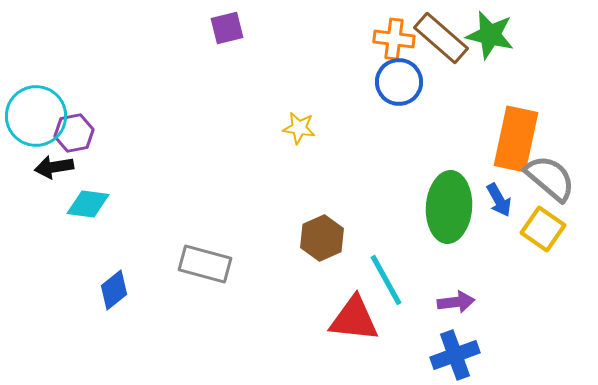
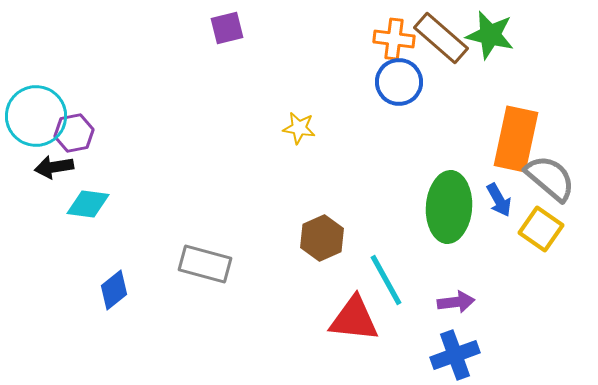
yellow square: moved 2 px left
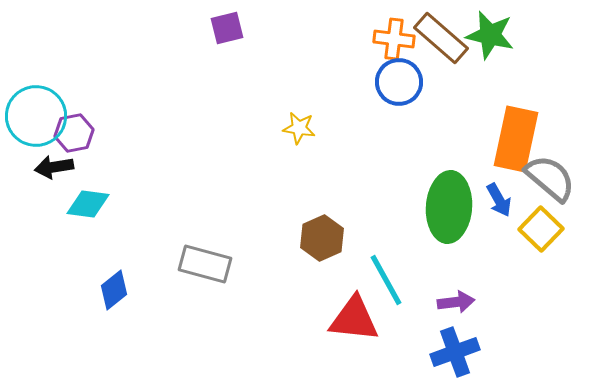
yellow square: rotated 9 degrees clockwise
blue cross: moved 3 px up
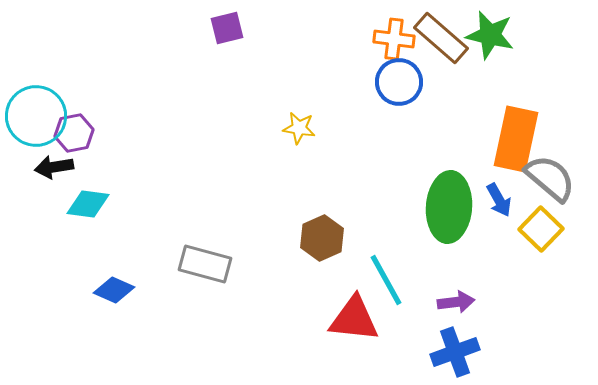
blue diamond: rotated 63 degrees clockwise
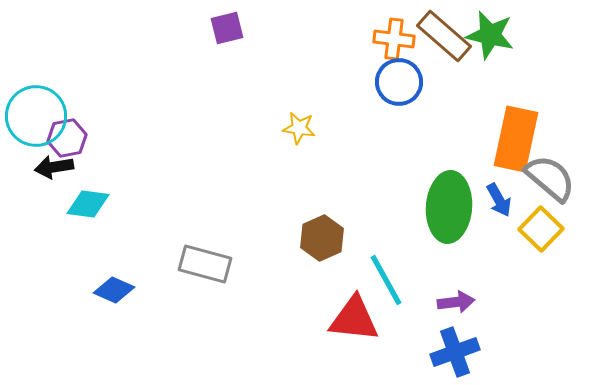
brown rectangle: moved 3 px right, 2 px up
purple hexagon: moved 7 px left, 5 px down
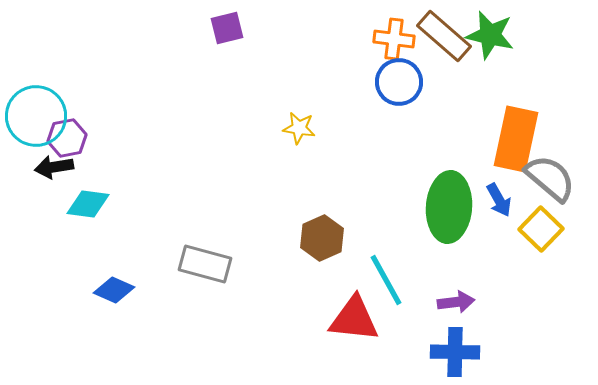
blue cross: rotated 21 degrees clockwise
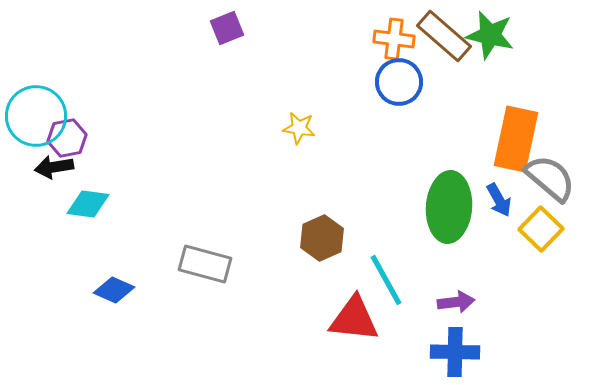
purple square: rotated 8 degrees counterclockwise
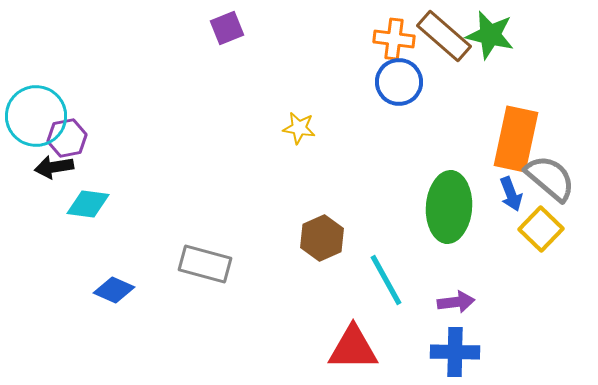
blue arrow: moved 12 px right, 6 px up; rotated 8 degrees clockwise
red triangle: moved 1 px left, 29 px down; rotated 6 degrees counterclockwise
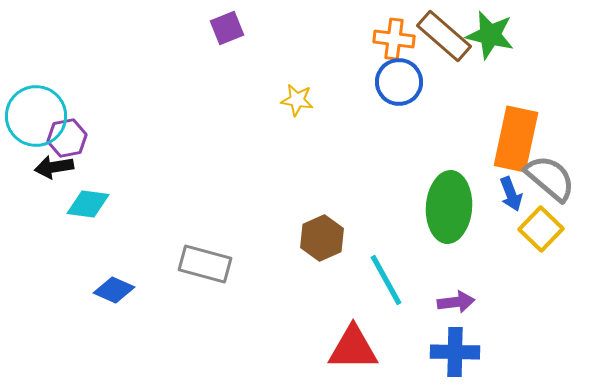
yellow star: moved 2 px left, 28 px up
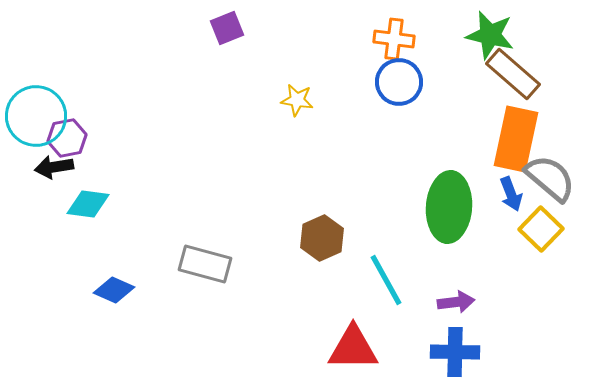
brown rectangle: moved 69 px right, 38 px down
